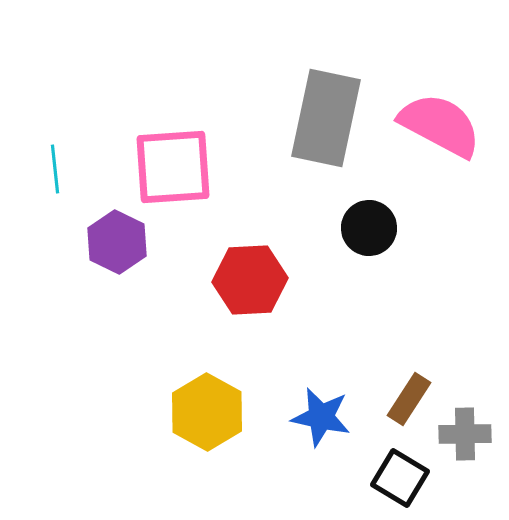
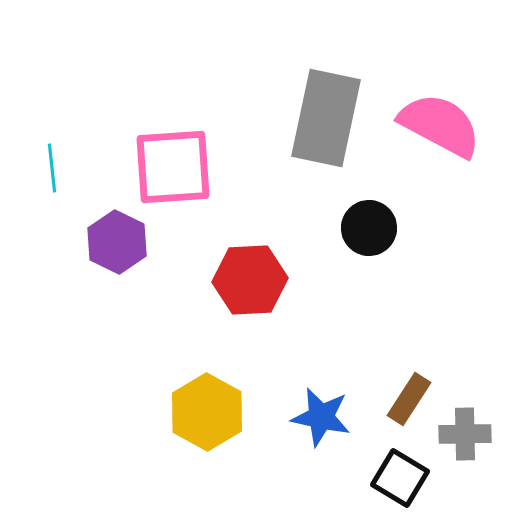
cyan line: moved 3 px left, 1 px up
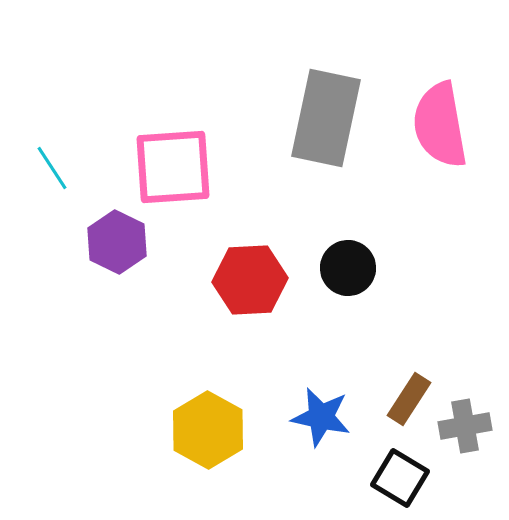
pink semicircle: rotated 128 degrees counterclockwise
cyan line: rotated 27 degrees counterclockwise
black circle: moved 21 px left, 40 px down
yellow hexagon: moved 1 px right, 18 px down
gray cross: moved 8 px up; rotated 9 degrees counterclockwise
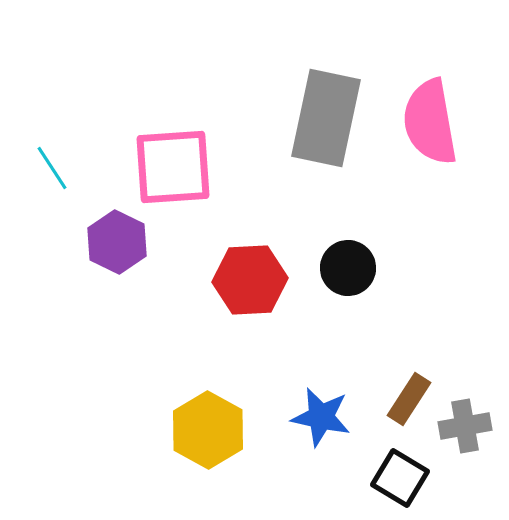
pink semicircle: moved 10 px left, 3 px up
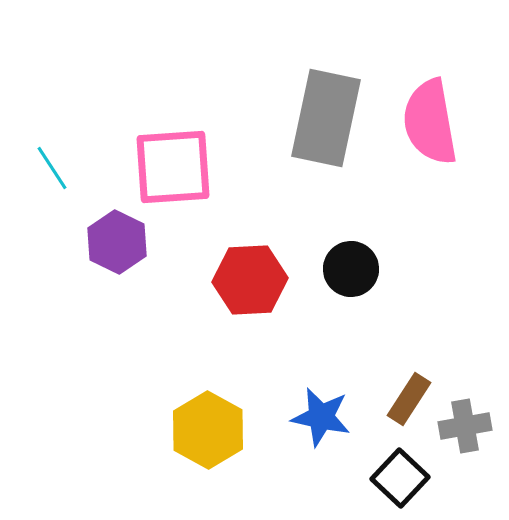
black circle: moved 3 px right, 1 px down
black square: rotated 12 degrees clockwise
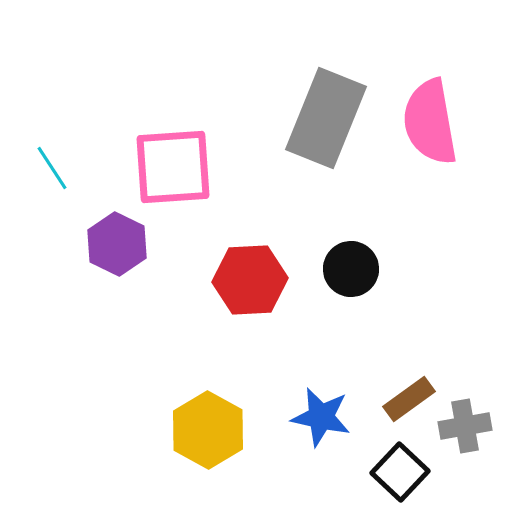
gray rectangle: rotated 10 degrees clockwise
purple hexagon: moved 2 px down
brown rectangle: rotated 21 degrees clockwise
black square: moved 6 px up
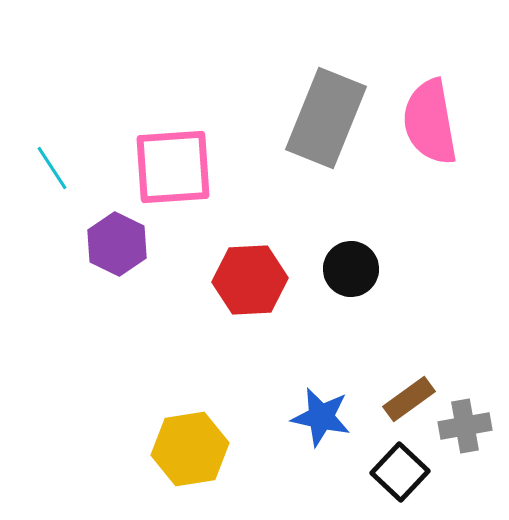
yellow hexagon: moved 18 px left, 19 px down; rotated 22 degrees clockwise
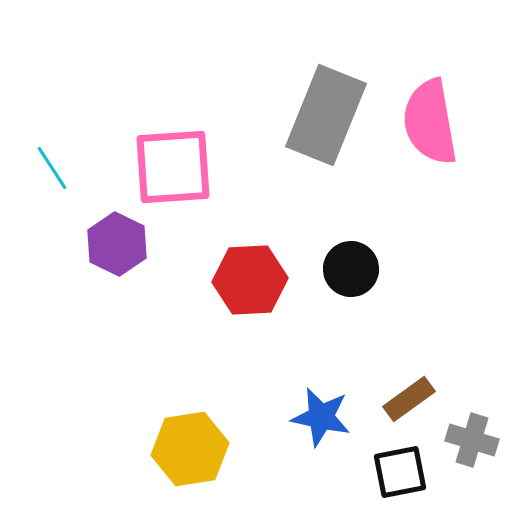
gray rectangle: moved 3 px up
gray cross: moved 7 px right, 14 px down; rotated 27 degrees clockwise
black square: rotated 36 degrees clockwise
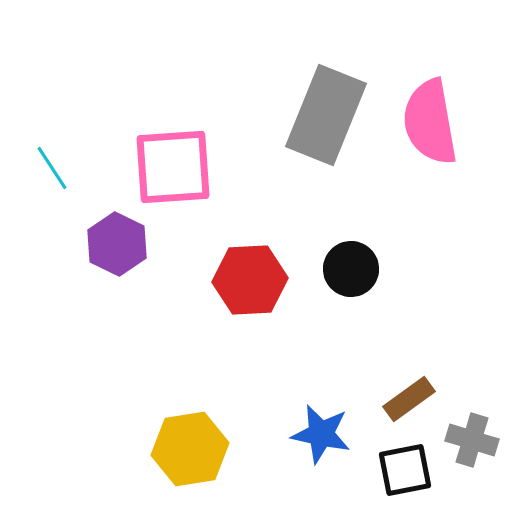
blue star: moved 17 px down
black square: moved 5 px right, 2 px up
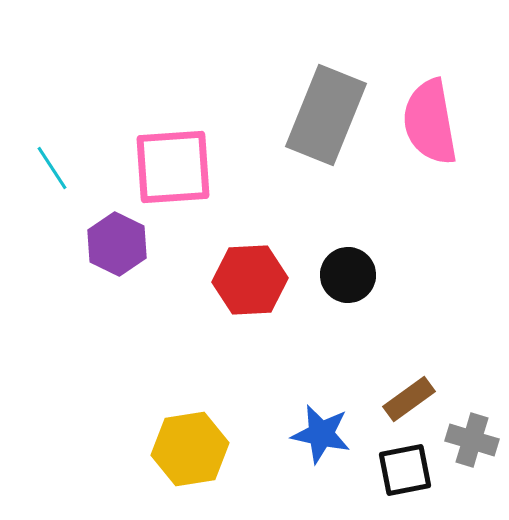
black circle: moved 3 px left, 6 px down
